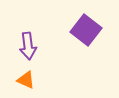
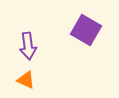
purple square: rotated 8 degrees counterclockwise
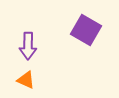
purple arrow: rotated 8 degrees clockwise
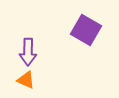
purple arrow: moved 6 px down
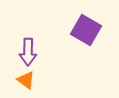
orange triangle: rotated 12 degrees clockwise
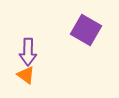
orange triangle: moved 5 px up
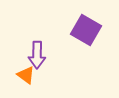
purple arrow: moved 9 px right, 3 px down
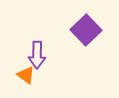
purple square: rotated 16 degrees clockwise
